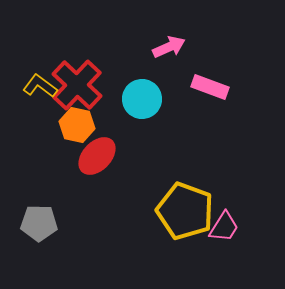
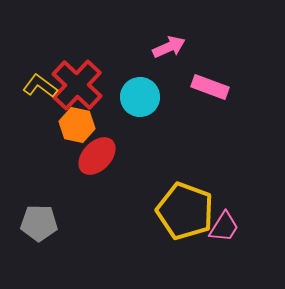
cyan circle: moved 2 px left, 2 px up
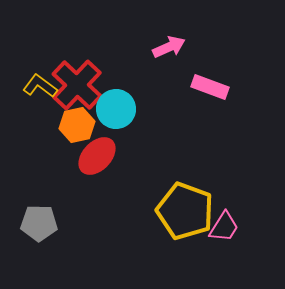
cyan circle: moved 24 px left, 12 px down
orange hexagon: rotated 24 degrees counterclockwise
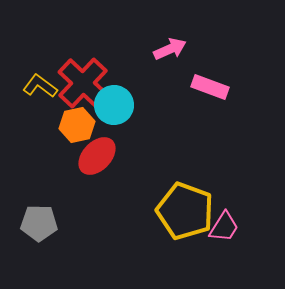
pink arrow: moved 1 px right, 2 px down
red cross: moved 6 px right, 2 px up
cyan circle: moved 2 px left, 4 px up
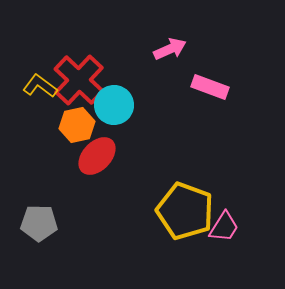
red cross: moved 4 px left, 3 px up
